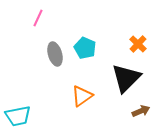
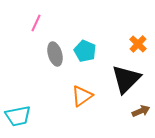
pink line: moved 2 px left, 5 px down
cyan pentagon: moved 3 px down
black triangle: moved 1 px down
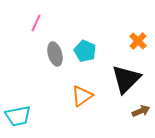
orange cross: moved 3 px up
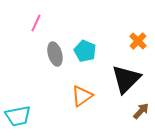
brown arrow: rotated 24 degrees counterclockwise
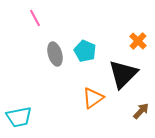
pink line: moved 1 px left, 5 px up; rotated 54 degrees counterclockwise
black triangle: moved 3 px left, 5 px up
orange triangle: moved 11 px right, 2 px down
cyan trapezoid: moved 1 px right, 1 px down
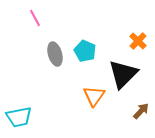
orange triangle: moved 1 px right, 2 px up; rotated 20 degrees counterclockwise
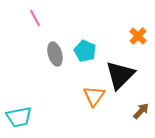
orange cross: moved 5 px up
black triangle: moved 3 px left, 1 px down
